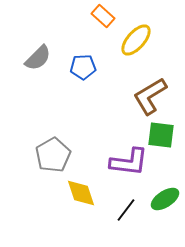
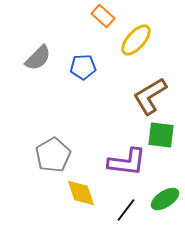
purple L-shape: moved 2 px left
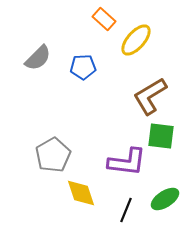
orange rectangle: moved 1 px right, 3 px down
green square: moved 1 px down
black line: rotated 15 degrees counterclockwise
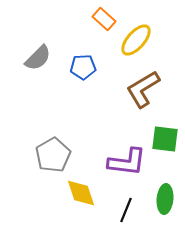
brown L-shape: moved 7 px left, 7 px up
green square: moved 4 px right, 3 px down
green ellipse: rotated 52 degrees counterclockwise
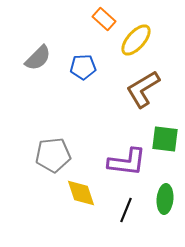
gray pentagon: rotated 24 degrees clockwise
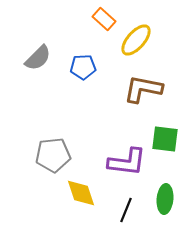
brown L-shape: rotated 42 degrees clockwise
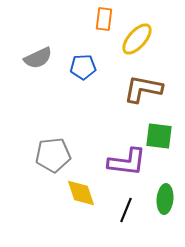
orange rectangle: rotated 55 degrees clockwise
yellow ellipse: moved 1 px right, 1 px up
gray semicircle: rotated 20 degrees clockwise
green square: moved 6 px left, 3 px up
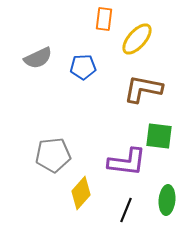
yellow diamond: rotated 60 degrees clockwise
green ellipse: moved 2 px right, 1 px down
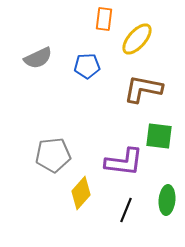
blue pentagon: moved 4 px right, 1 px up
purple L-shape: moved 3 px left
